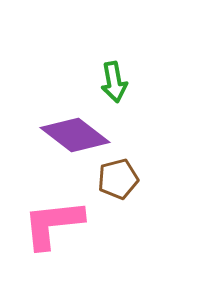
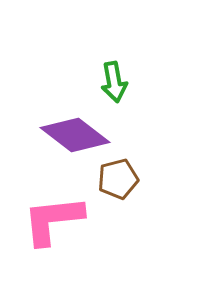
pink L-shape: moved 4 px up
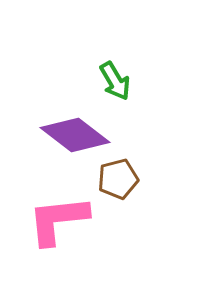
green arrow: moved 1 px right, 1 px up; rotated 21 degrees counterclockwise
pink L-shape: moved 5 px right
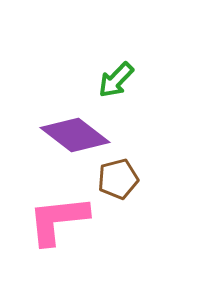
green arrow: moved 1 px right, 1 px up; rotated 75 degrees clockwise
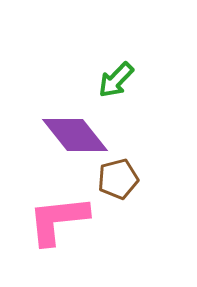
purple diamond: rotated 14 degrees clockwise
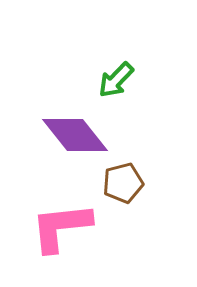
brown pentagon: moved 5 px right, 4 px down
pink L-shape: moved 3 px right, 7 px down
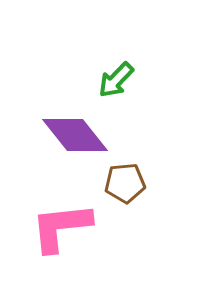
brown pentagon: moved 2 px right; rotated 9 degrees clockwise
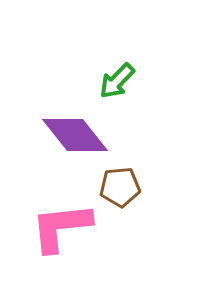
green arrow: moved 1 px right, 1 px down
brown pentagon: moved 5 px left, 4 px down
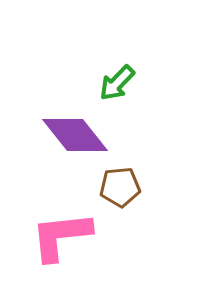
green arrow: moved 2 px down
pink L-shape: moved 9 px down
